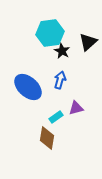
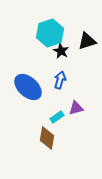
cyan hexagon: rotated 12 degrees counterclockwise
black triangle: moved 1 px left, 1 px up; rotated 24 degrees clockwise
black star: moved 1 px left
cyan rectangle: moved 1 px right
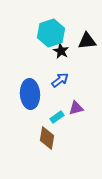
cyan hexagon: moved 1 px right
black triangle: rotated 12 degrees clockwise
blue arrow: rotated 36 degrees clockwise
blue ellipse: moved 2 px right, 7 px down; rotated 44 degrees clockwise
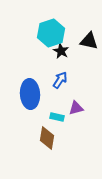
black triangle: moved 2 px right; rotated 18 degrees clockwise
blue arrow: rotated 18 degrees counterclockwise
cyan rectangle: rotated 48 degrees clockwise
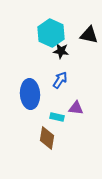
cyan hexagon: rotated 16 degrees counterclockwise
black triangle: moved 6 px up
black star: rotated 21 degrees counterclockwise
purple triangle: rotated 21 degrees clockwise
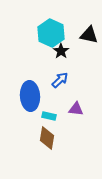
black star: rotated 28 degrees clockwise
blue arrow: rotated 12 degrees clockwise
blue ellipse: moved 2 px down
purple triangle: moved 1 px down
cyan rectangle: moved 8 px left, 1 px up
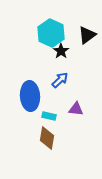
black triangle: moved 2 px left; rotated 48 degrees counterclockwise
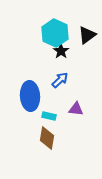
cyan hexagon: moved 4 px right
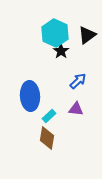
blue arrow: moved 18 px right, 1 px down
cyan rectangle: rotated 56 degrees counterclockwise
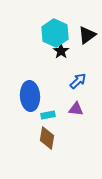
cyan rectangle: moved 1 px left, 1 px up; rotated 32 degrees clockwise
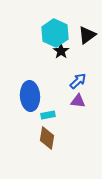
purple triangle: moved 2 px right, 8 px up
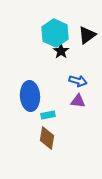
blue arrow: rotated 60 degrees clockwise
